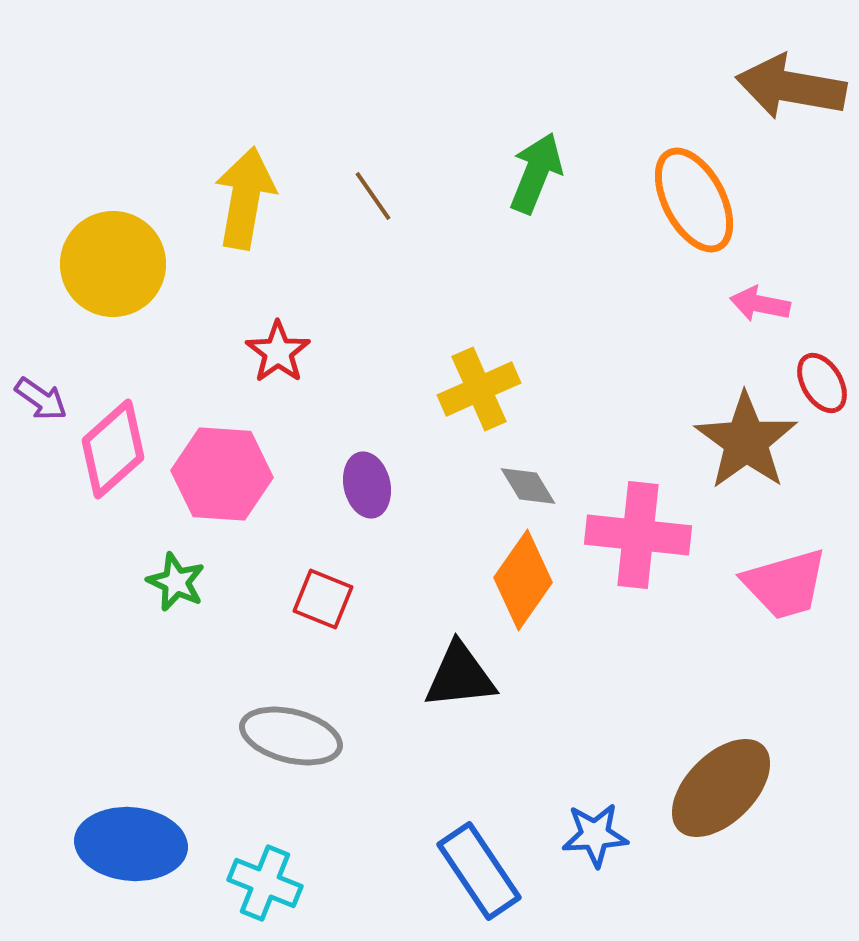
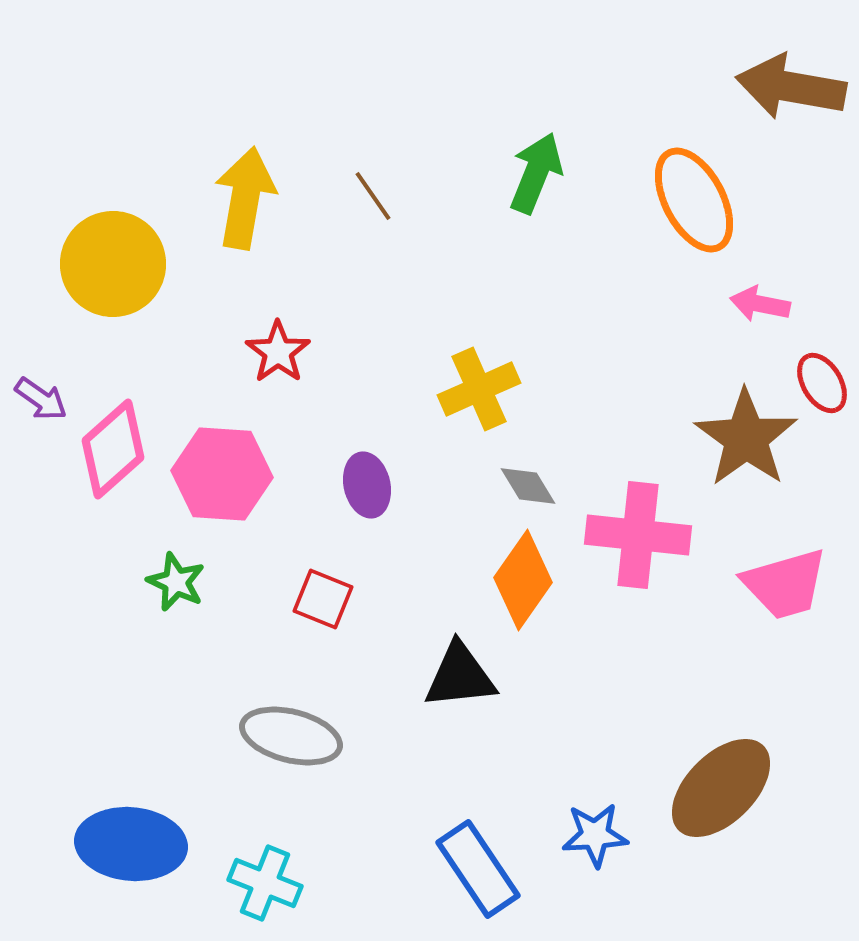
brown star: moved 3 px up
blue rectangle: moved 1 px left, 2 px up
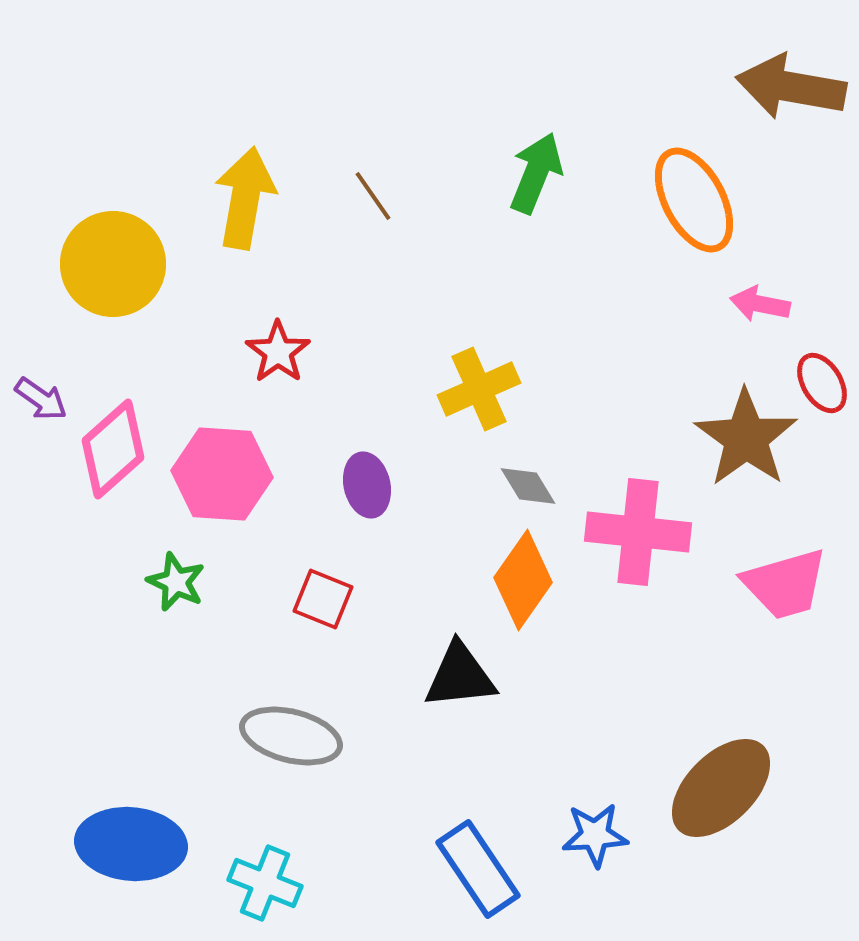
pink cross: moved 3 px up
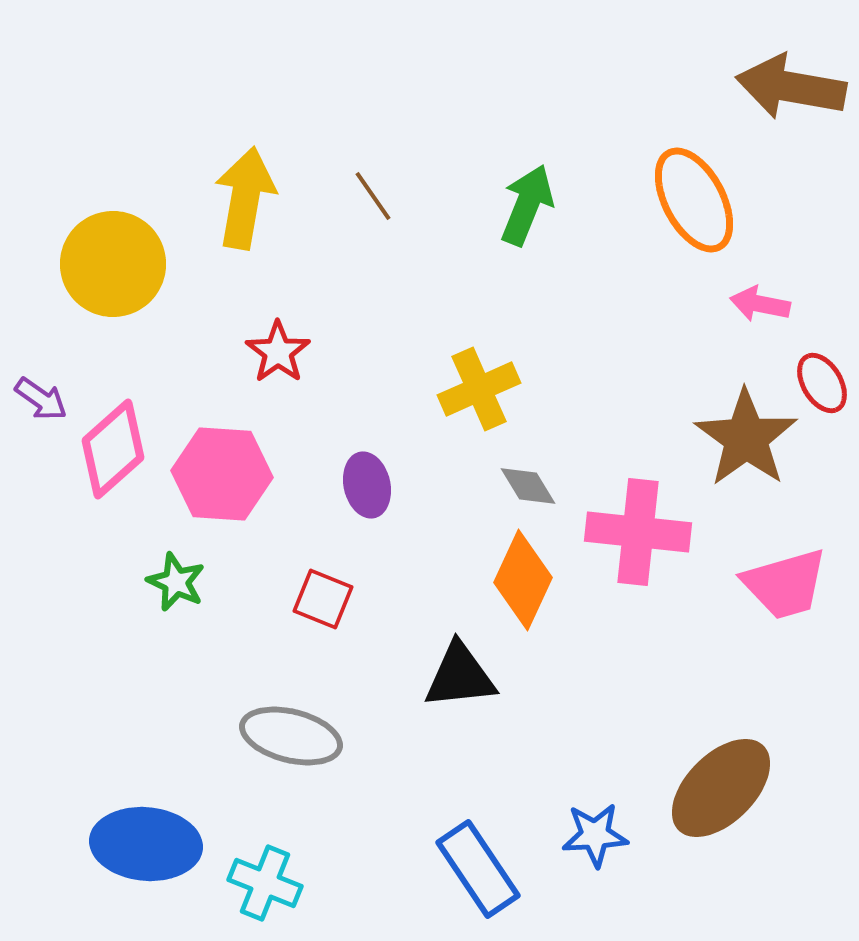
green arrow: moved 9 px left, 32 px down
orange diamond: rotated 10 degrees counterclockwise
blue ellipse: moved 15 px right
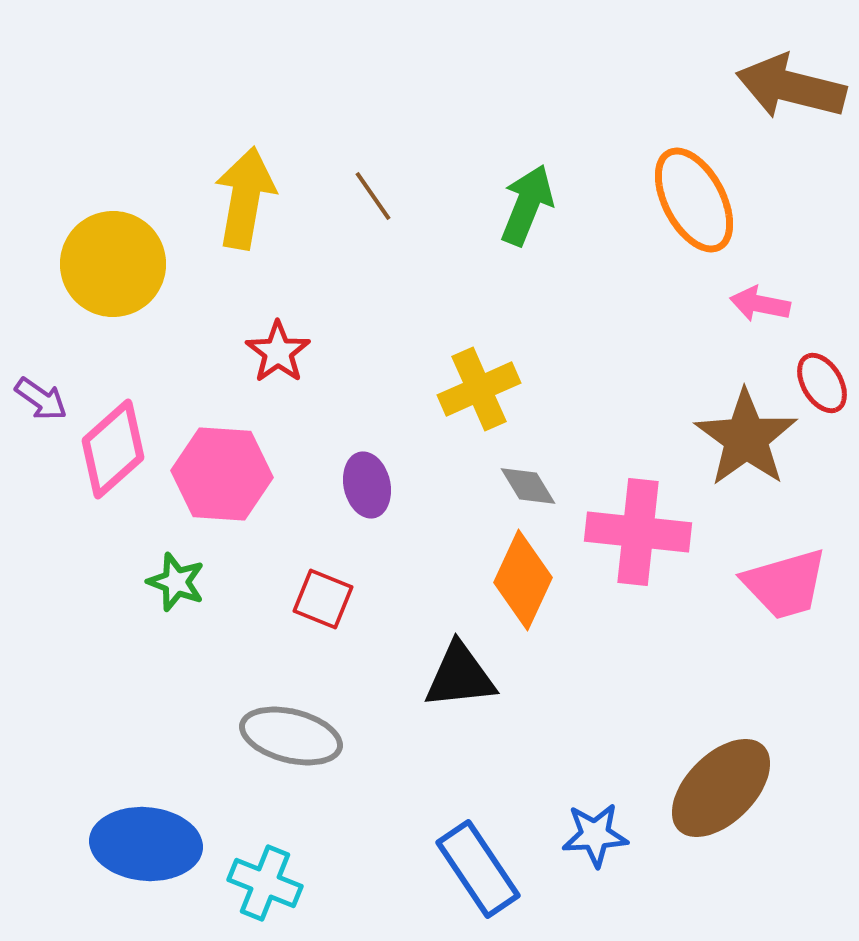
brown arrow: rotated 4 degrees clockwise
green star: rotated 4 degrees counterclockwise
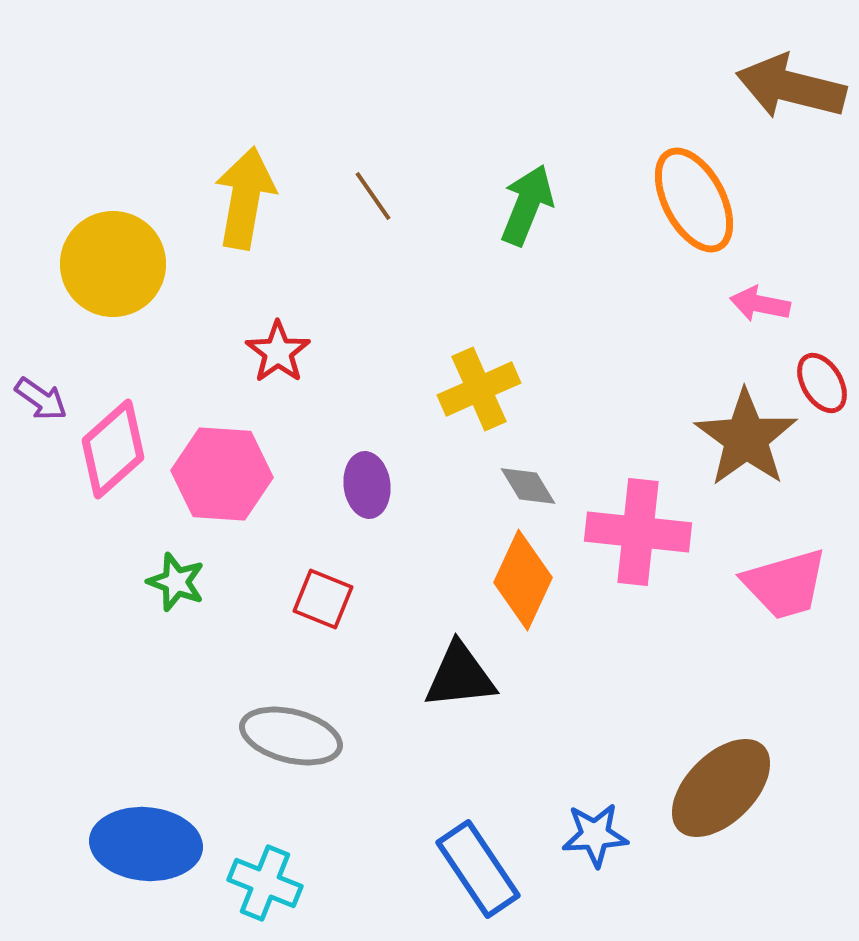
purple ellipse: rotated 6 degrees clockwise
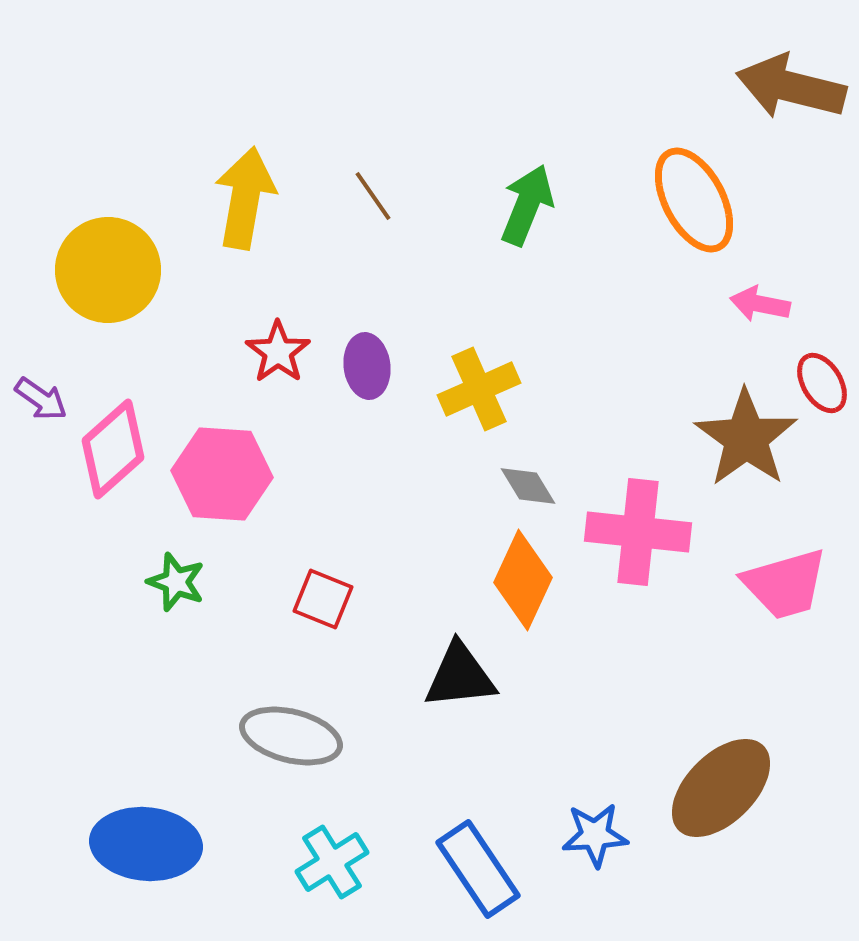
yellow circle: moved 5 px left, 6 px down
purple ellipse: moved 119 px up
cyan cross: moved 67 px right, 21 px up; rotated 36 degrees clockwise
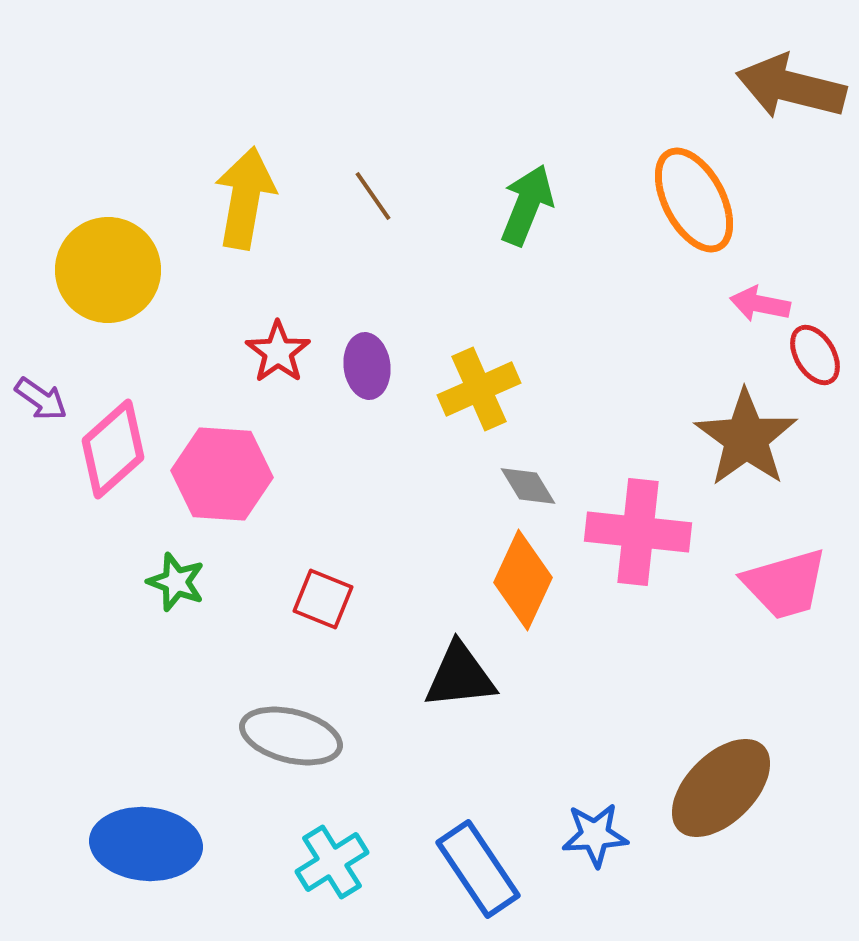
red ellipse: moved 7 px left, 28 px up
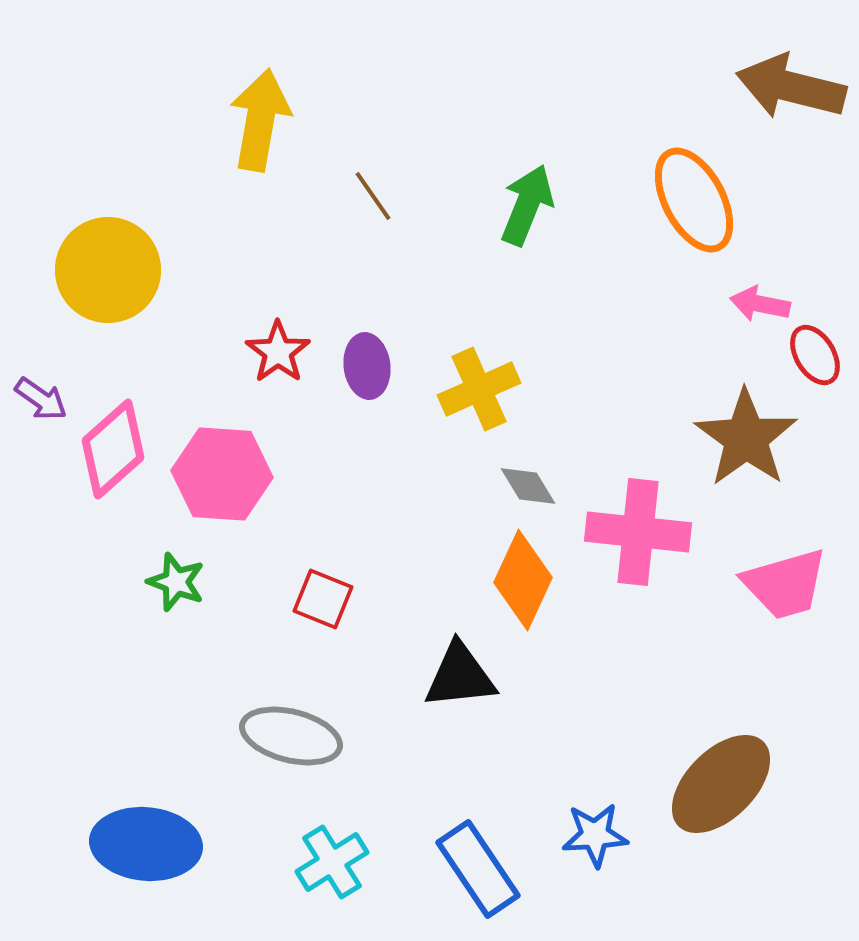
yellow arrow: moved 15 px right, 78 px up
brown ellipse: moved 4 px up
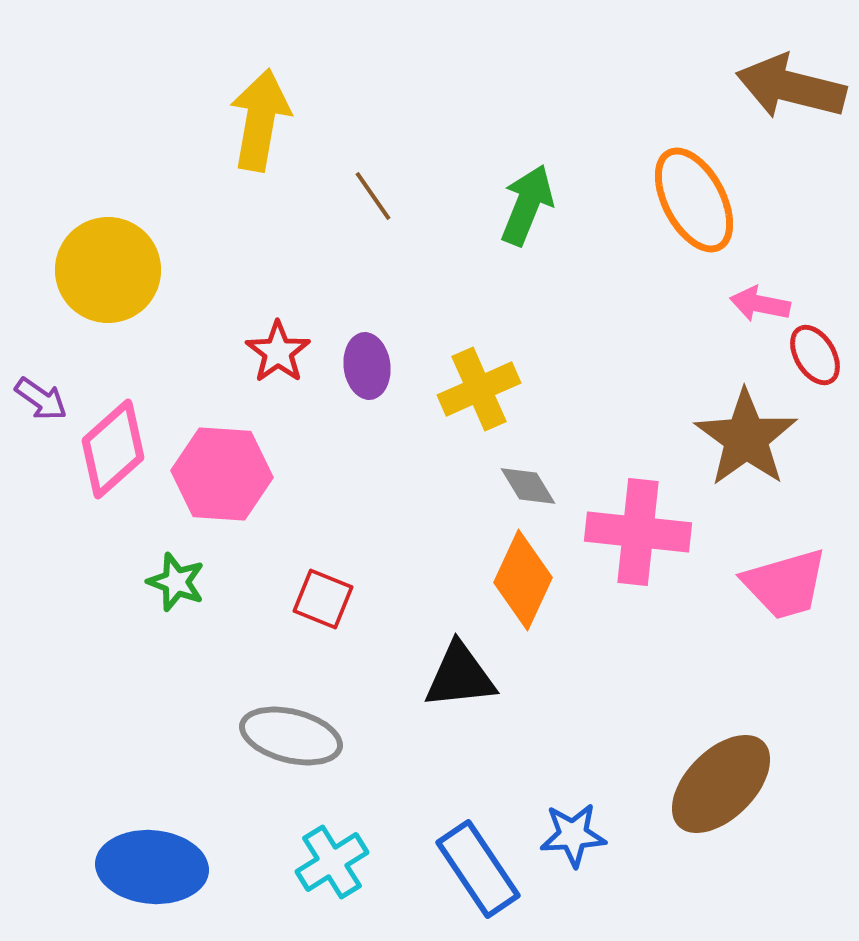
blue star: moved 22 px left
blue ellipse: moved 6 px right, 23 px down
